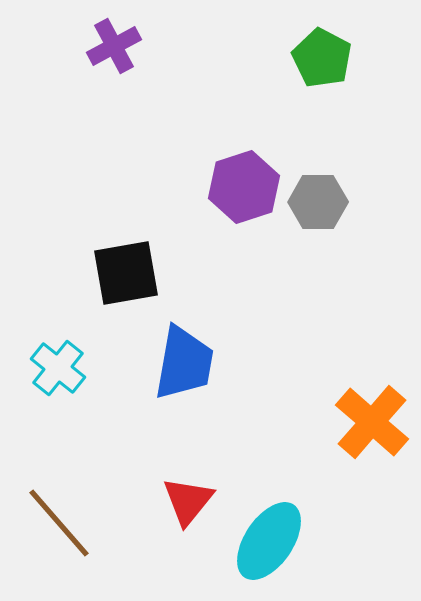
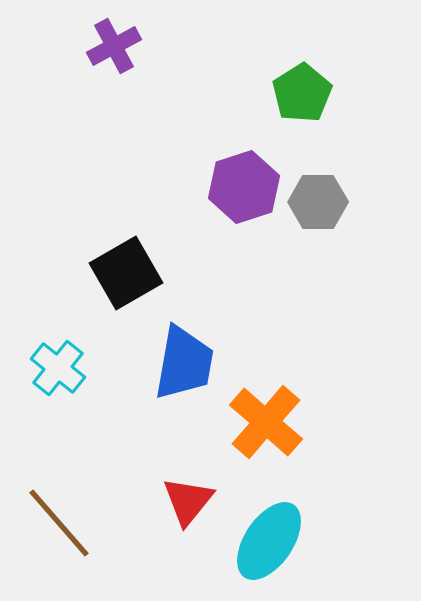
green pentagon: moved 20 px left, 35 px down; rotated 12 degrees clockwise
black square: rotated 20 degrees counterclockwise
orange cross: moved 106 px left
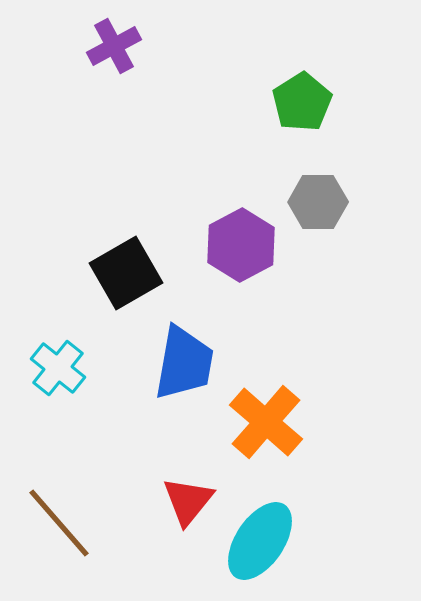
green pentagon: moved 9 px down
purple hexagon: moved 3 px left, 58 px down; rotated 10 degrees counterclockwise
cyan ellipse: moved 9 px left
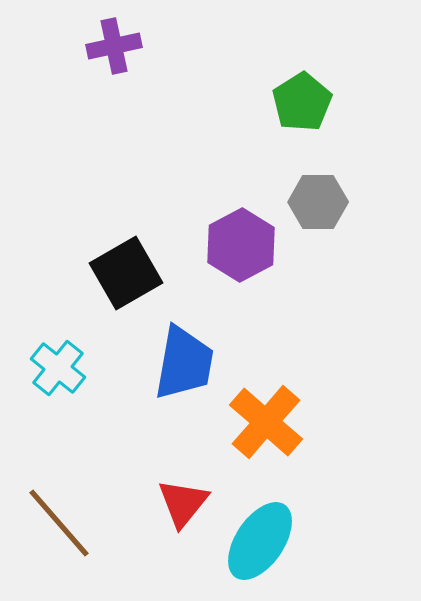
purple cross: rotated 16 degrees clockwise
red triangle: moved 5 px left, 2 px down
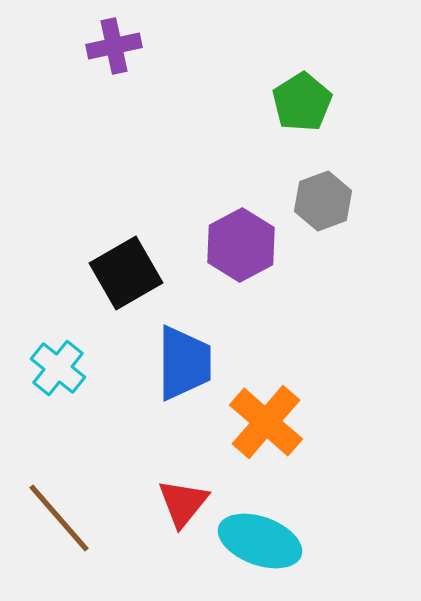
gray hexagon: moved 5 px right, 1 px up; rotated 20 degrees counterclockwise
blue trapezoid: rotated 10 degrees counterclockwise
brown line: moved 5 px up
cyan ellipse: rotated 76 degrees clockwise
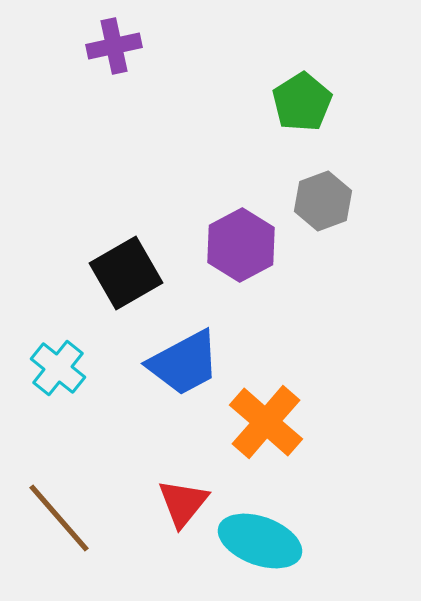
blue trapezoid: rotated 62 degrees clockwise
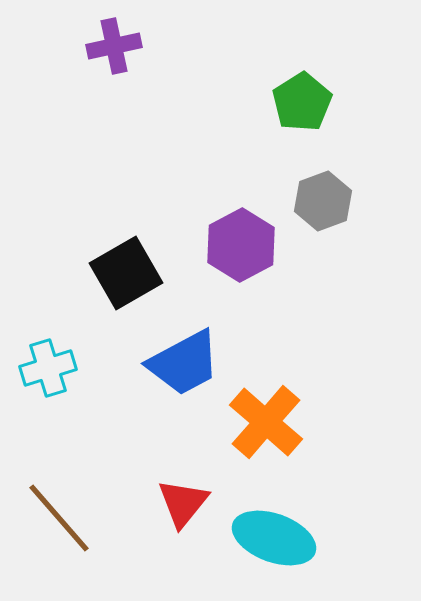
cyan cross: moved 10 px left; rotated 34 degrees clockwise
cyan ellipse: moved 14 px right, 3 px up
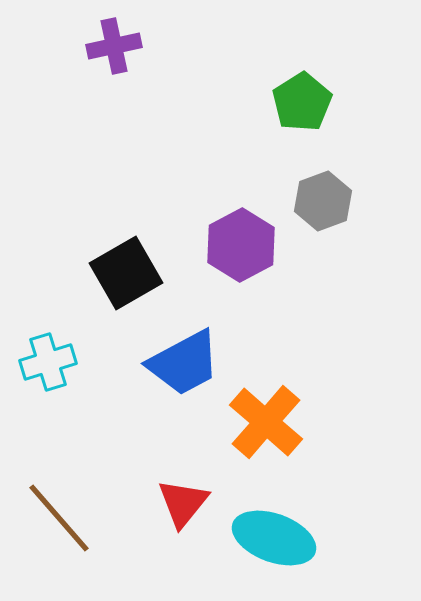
cyan cross: moved 6 px up
